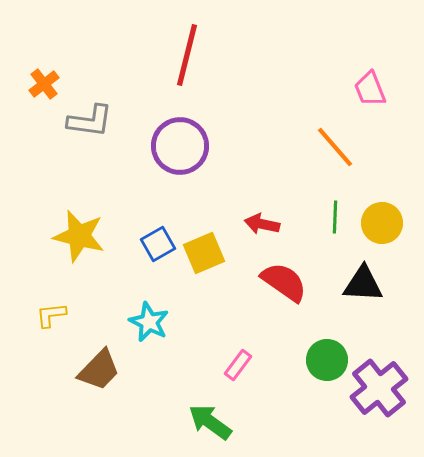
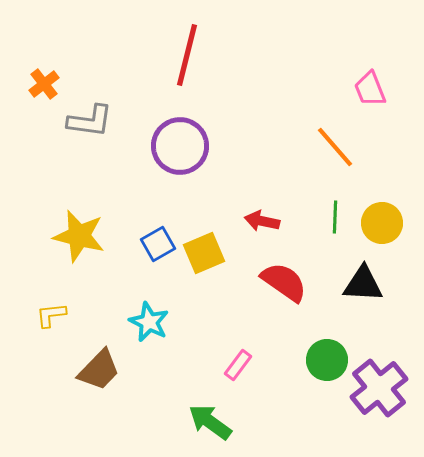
red arrow: moved 3 px up
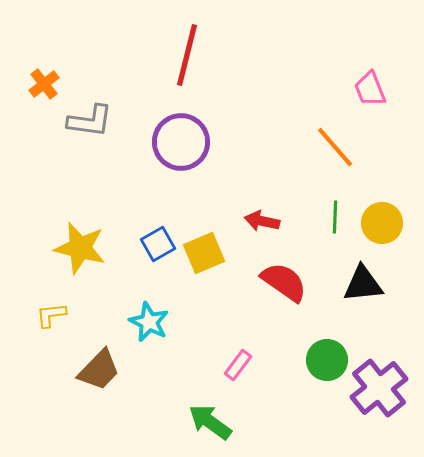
purple circle: moved 1 px right, 4 px up
yellow star: moved 1 px right, 12 px down
black triangle: rotated 9 degrees counterclockwise
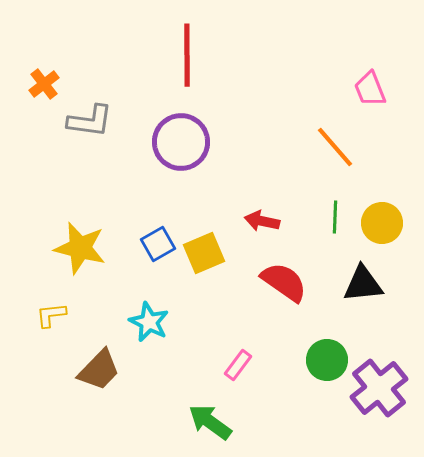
red line: rotated 14 degrees counterclockwise
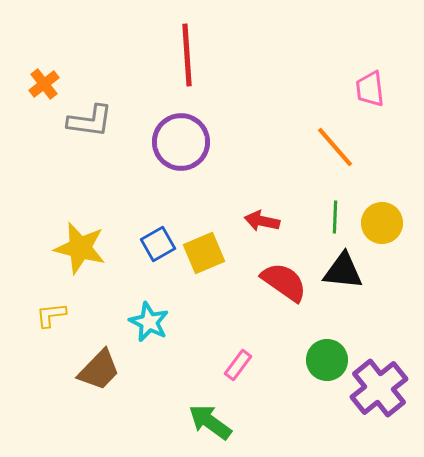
red line: rotated 4 degrees counterclockwise
pink trapezoid: rotated 15 degrees clockwise
black triangle: moved 20 px left, 13 px up; rotated 12 degrees clockwise
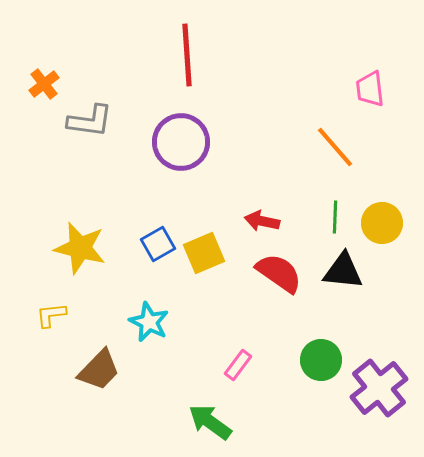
red semicircle: moved 5 px left, 9 px up
green circle: moved 6 px left
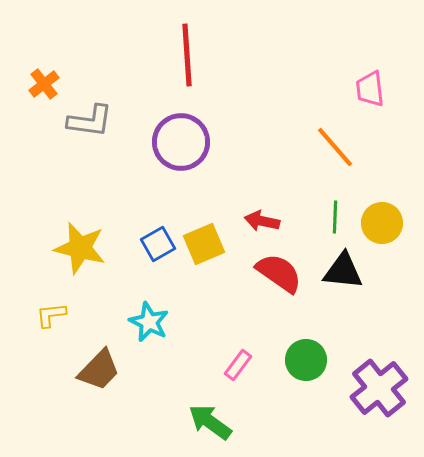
yellow square: moved 9 px up
green circle: moved 15 px left
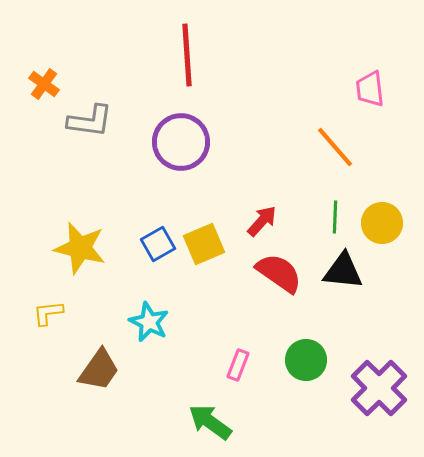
orange cross: rotated 16 degrees counterclockwise
red arrow: rotated 120 degrees clockwise
yellow L-shape: moved 3 px left, 2 px up
pink rectangle: rotated 16 degrees counterclockwise
brown trapezoid: rotated 9 degrees counterclockwise
purple cross: rotated 6 degrees counterclockwise
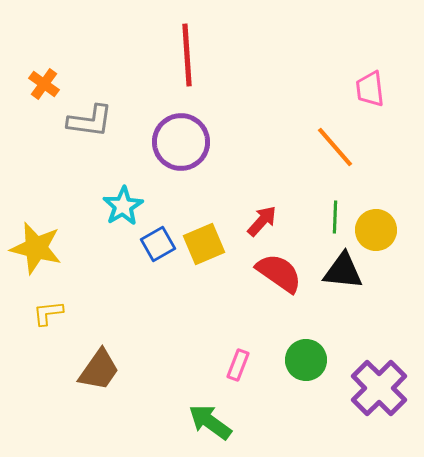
yellow circle: moved 6 px left, 7 px down
yellow star: moved 44 px left
cyan star: moved 26 px left, 116 px up; rotated 15 degrees clockwise
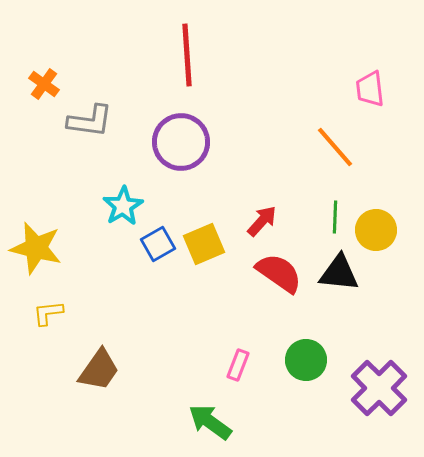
black triangle: moved 4 px left, 2 px down
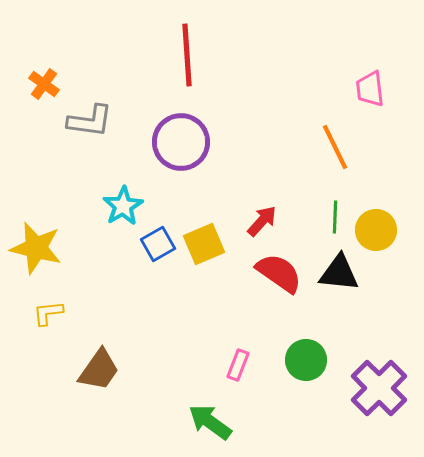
orange line: rotated 15 degrees clockwise
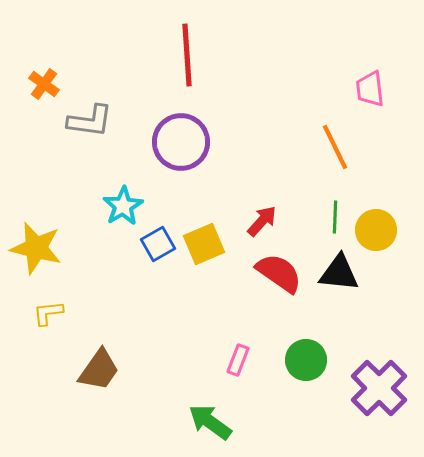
pink rectangle: moved 5 px up
